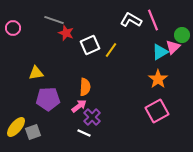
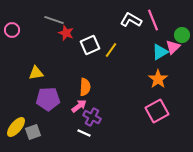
pink circle: moved 1 px left, 2 px down
purple cross: rotated 18 degrees counterclockwise
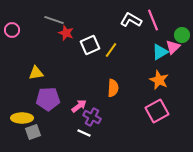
orange star: moved 1 px right, 1 px down; rotated 12 degrees counterclockwise
orange semicircle: moved 28 px right, 1 px down
yellow ellipse: moved 6 px right, 9 px up; rotated 50 degrees clockwise
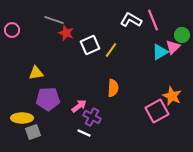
orange star: moved 13 px right, 16 px down
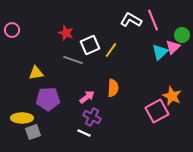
gray line: moved 19 px right, 40 px down
cyan triangle: rotated 12 degrees counterclockwise
pink arrow: moved 8 px right, 9 px up
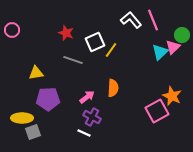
white L-shape: rotated 20 degrees clockwise
white square: moved 5 px right, 3 px up
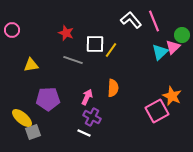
pink line: moved 1 px right, 1 px down
white square: moved 2 px down; rotated 24 degrees clockwise
yellow triangle: moved 5 px left, 8 px up
pink arrow: rotated 28 degrees counterclockwise
yellow ellipse: rotated 40 degrees clockwise
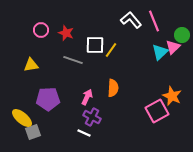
pink circle: moved 29 px right
white square: moved 1 px down
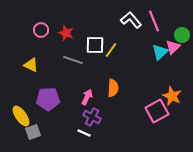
yellow triangle: rotated 35 degrees clockwise
yellow ellipse: moved 1 px left, 2 px up; rotated 15 degrees clockwise
